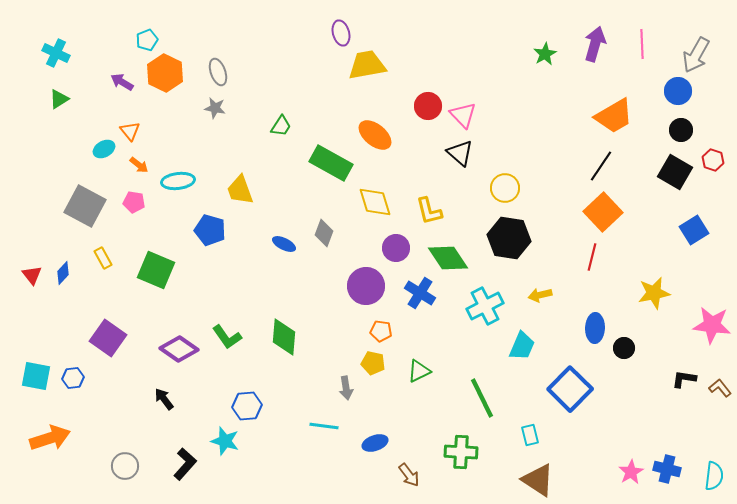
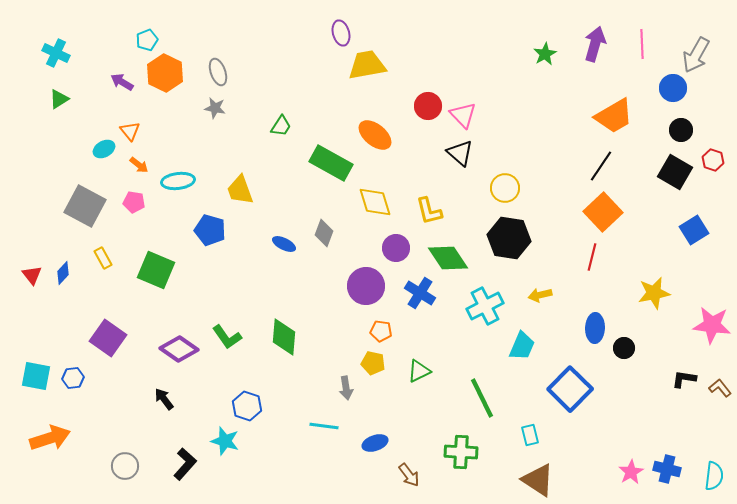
blue circle at (678, 91): moved 5 px left, 3 px up
blue hexagon at (247, 406): rotated 24 degrees clockwise
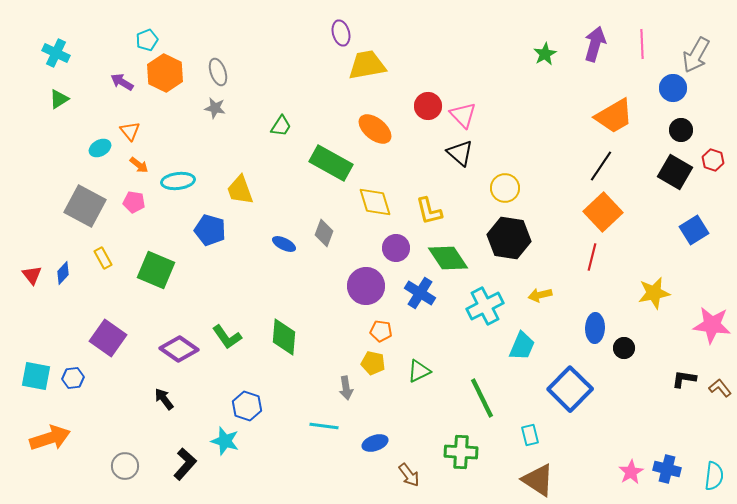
orange ellipse at (375, 135): moved 6 px up
cyan ellipse at (104, 149): moved 4 px left, 1 px up
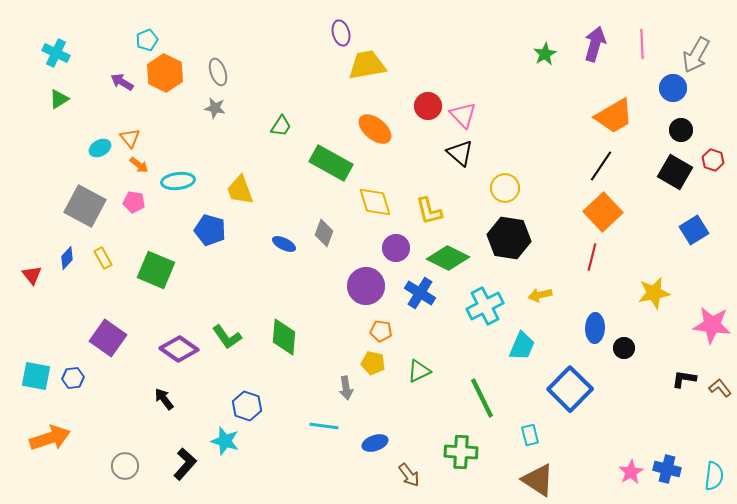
orange triangle at (130, 131): moved 7 px down
green diamond at (448, 258): rotated 30 degrees counterclockwise
blue diamond at (63, 273): moved 4 px right, 15 px up
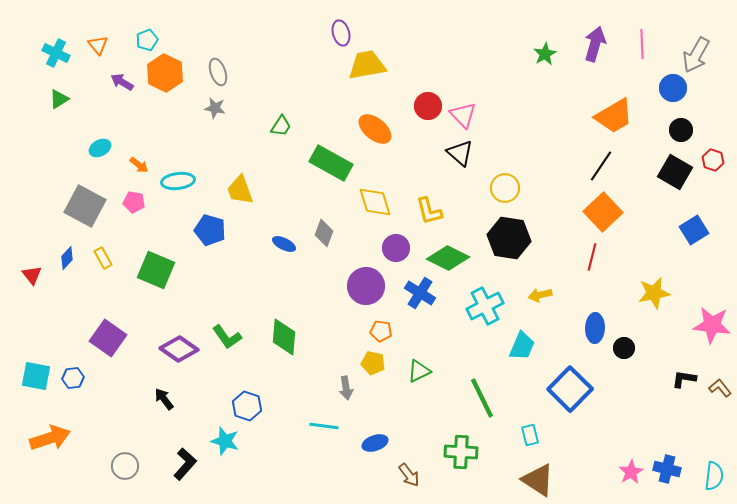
orange triangle at (130, 138): moved 32 px left, 93 px up
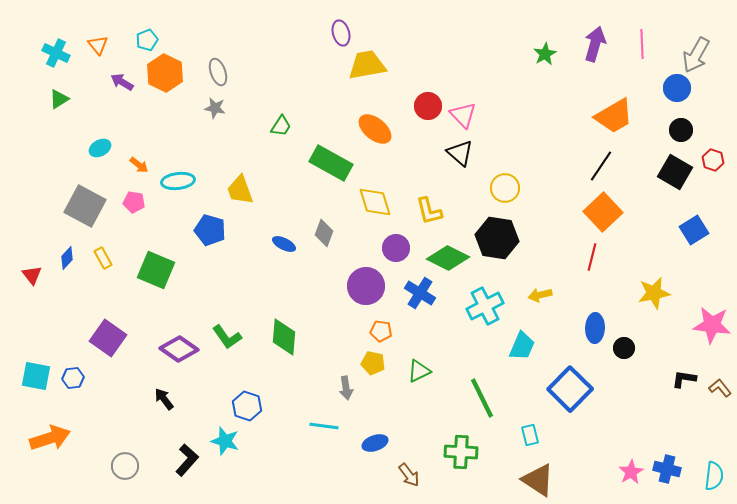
blue circle at (673, 88): moved 4 px right
black hexagon at (509, 238): moved 12 px left
black L-shape at (185, 464): moved 2 px right, 4 px up
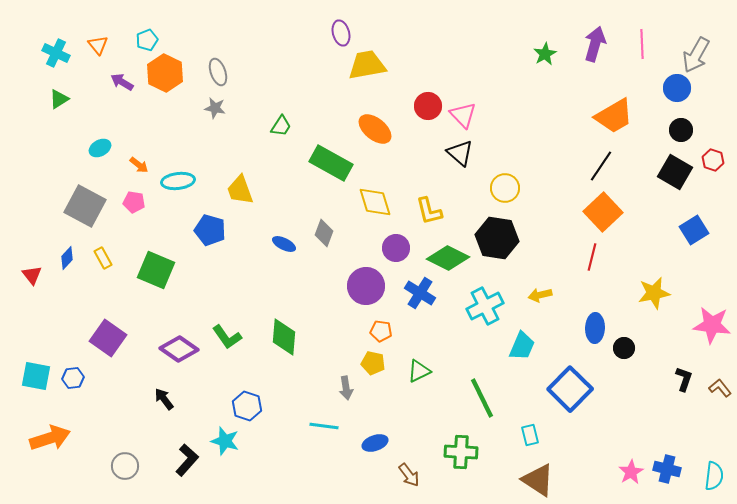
black L-shape at (684, 379): rotated 100 degrees clockwise
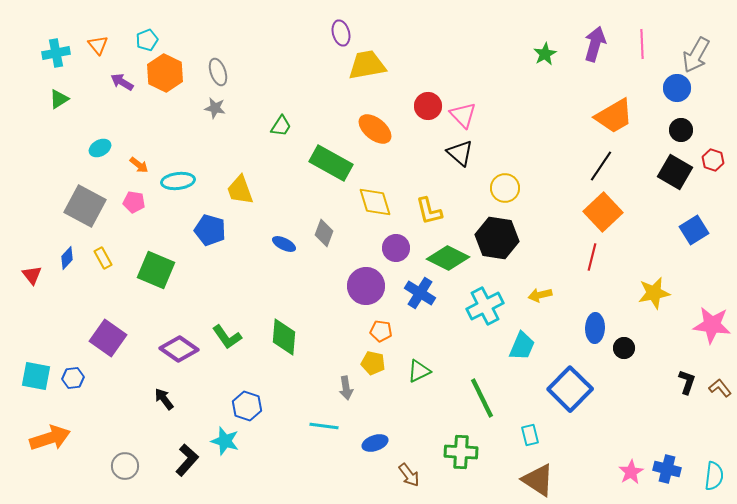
cyan cross at (56, 53): rotated 36 degrees counterclockwise
black L-shape at (684, 379): moved 3 px right, 3 px down
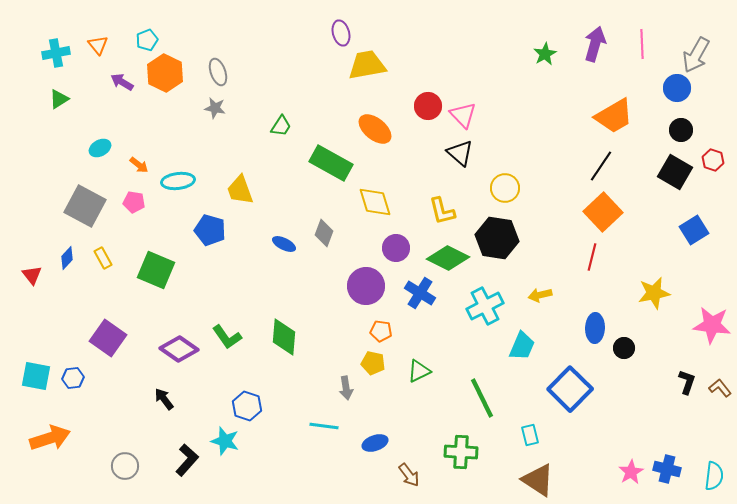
yellow L-shape at (429, 211): moved 13 px right
